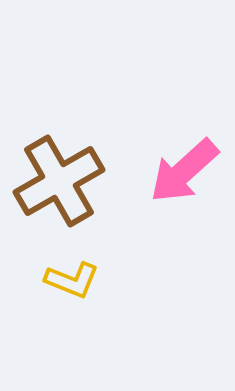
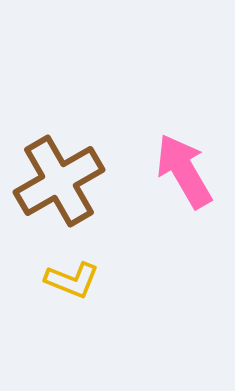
pink arrow: rotated 102 degrees clockwise
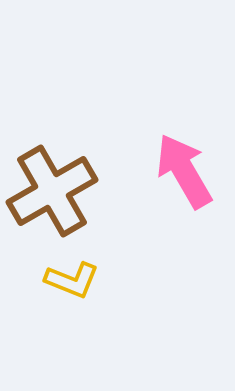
brown cross: moved 7 px left, 10 px down
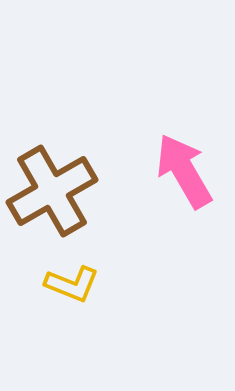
yellow L-shape: moved 4 px down
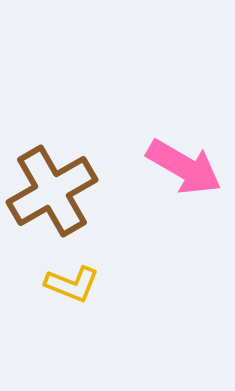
pink arrow: moved 4 px up; rotated 150 degrees clockwise
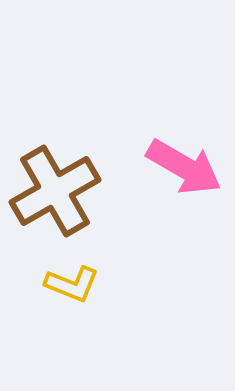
brown cross: moved 3 px right
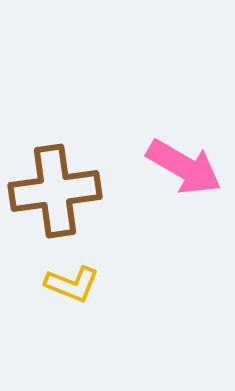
brown cross: rotated 22 degrees clockwise
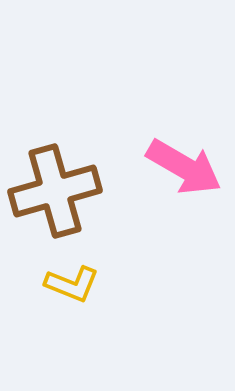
brown cross: rotated 8 degrees counterclockwise
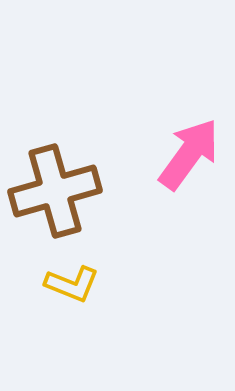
pink arrow: moved 5 px right, 13 px up; rotated 84 degrees counterclockwise
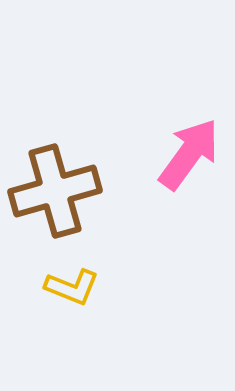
yellow L-shape: moved 3 px down
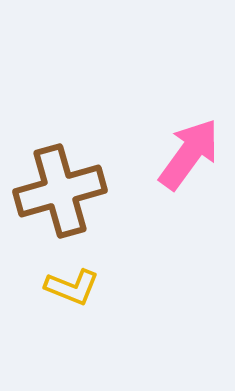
brown cross: moved 5 px right
